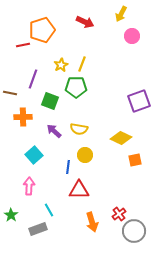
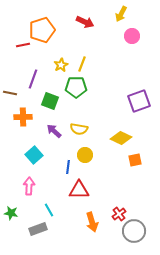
green star: moved 2 px up; rotated 24 degrees counterclockwise
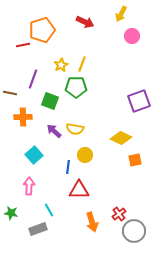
yellow semicircle: moved 4 px left
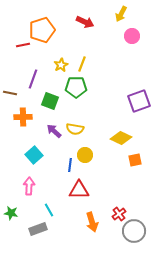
blue line: moved 2 px right, 2 px up
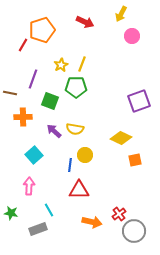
red line: rotated 48 degrees counterclockwise
orange arrow: rotated 60 degrees counterclockwise
